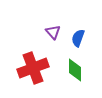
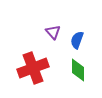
blue semicircle: moved 1 px left, 2 px down
green diamond: moved 3 px right
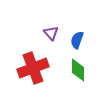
purple triangle: moved 2 px left, 1 px down
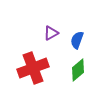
purple triangle: rotated 42 degrees clockwise
green diamond: rotated 50 degrees clockwise
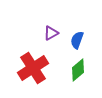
red cross: rotated 12 degrees counterclockwise
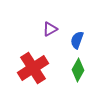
purple triangle: moved 1 px left, 4 px up
green diamond: rotated 20 degrees counterclockwise
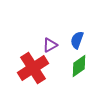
purple triangle: moved 16 px down
green diamond: moved 1 px right, 4 px up; rotated 25 degrees clockwise
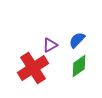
blue semicircle: rotated 24 degrees clockwise
